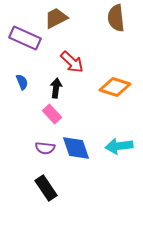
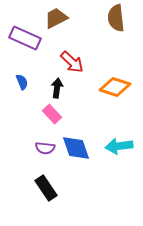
black arrow: moved 1 px right
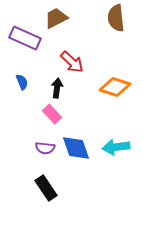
cyan arrow: moved 3 px left, 1 px down
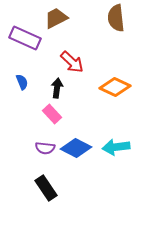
orange diamond: rotated 8 degrees clockwise
blue diamond: rotated 44 degrees counterclockwise
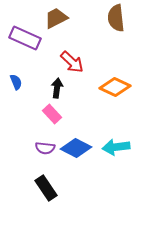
blue semicircle: moved 6 px left
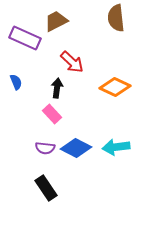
brown trapezoid: moved 3 px down
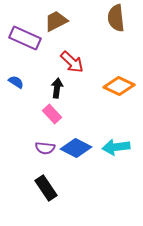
blue semicircle: rotated 35 degrees counterclockwise
orange diamond: moved 4 px right, 1 px up
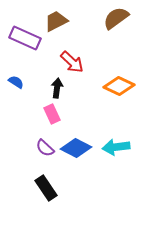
brown semicircle: rotated 60 degrees clockwise
pink rectangle: rotated 18 degrees clockwise
purple semicircle: rotated 36 degrees clockwise
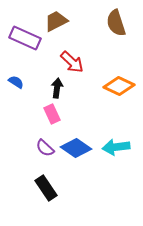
brown semicircle: moved 5 px down; rotated 72 degrees counterclockwise
blue diamond: rotated 8 degrees clockwise
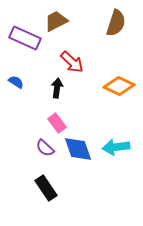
brown semicircle: rotated 144 degrees counterclockwise
pink rectangle: moved 5 px right, 9 px down; rotated 12 degrees counterclockwise
blue diamond: moved 2 px right, 1 px down; rotated 36 degrees clockwise
